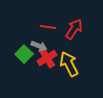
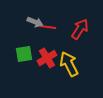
red arrow: moved 6 px right
gray arrow: moved 4 px left, 24 px up
green square: rotated 36 degrees clockwise
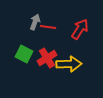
gray arrow: rotated 91 degrees counterclockwise
green square: rotated 36 degrees clockwise
yellow arrow: rotated 115 degrees clockwise
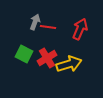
red arrow: rotated 10 degrees counterclockwise
yellow arrow: rotated 15 degrees counterclockwise
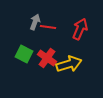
red cross: rotated 24 degrees counterclockwise
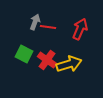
red cross: moved 2 px down
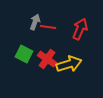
red cross: moved 1 px up
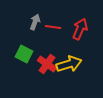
red line: moved 5 px right
red cross: moved 5 px down
